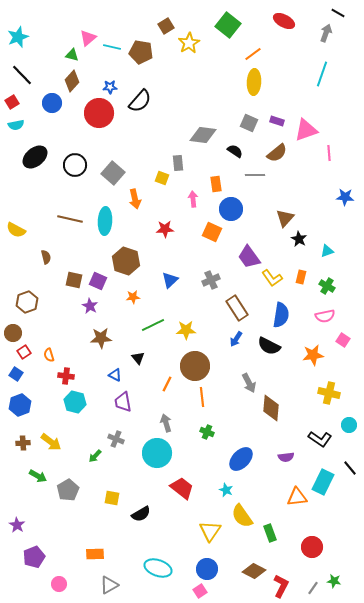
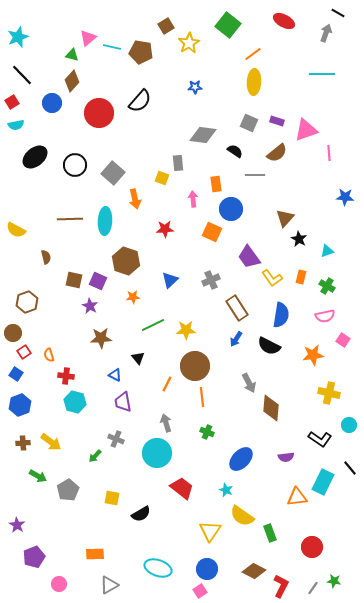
cyan line at (322, 74): rotated 70 degrees clockwise
blue star at (110, 87): moved 85 px right
brown line at (70, 219): rotated 15 degrees counterclockwise
yellow semicircle at (242, 516): rotated 20 degrees counterclockwise
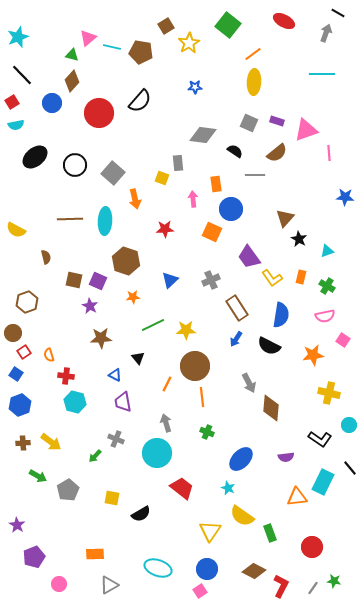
cyan star at (226, 490): moved 2 px right, 2 px up
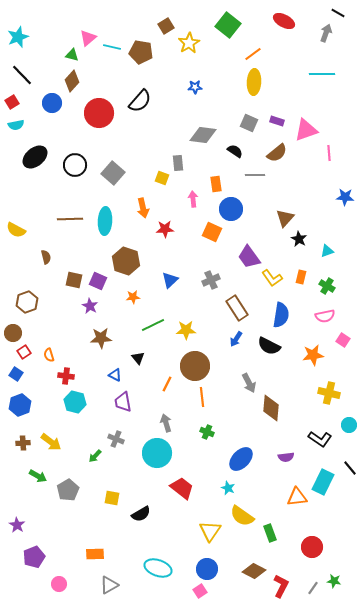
orange arrow at (135, 199): moved 8 px right, 9 px down
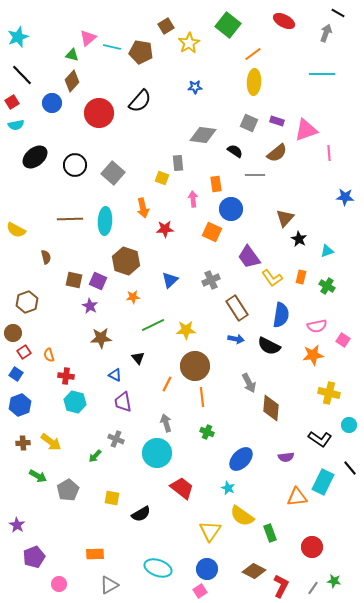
pink semicircle at (325, 316): moved 8 px left, 10 px down
blue arrow at (236, 339): rotated 112 degrees counterclockwise
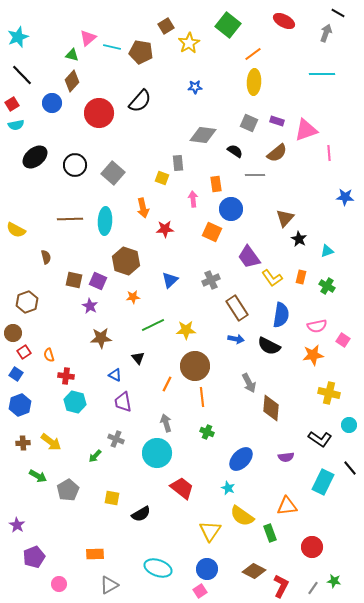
red square at (12, 102): moved 2 px down
orange triangle at (297, 497): moved 10 px left, 9 px down
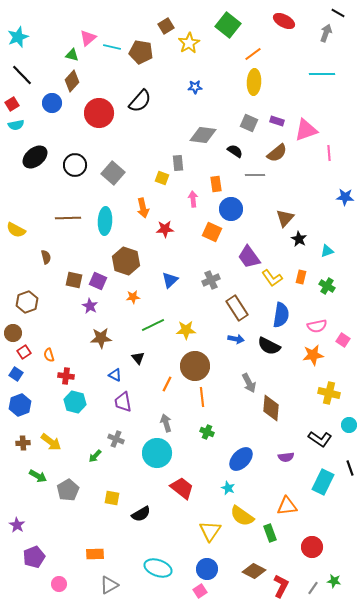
brown line at (70, 219): moved 2 px left, 1 px up
black line at (350, 468): rotated 21 degrees clockwise
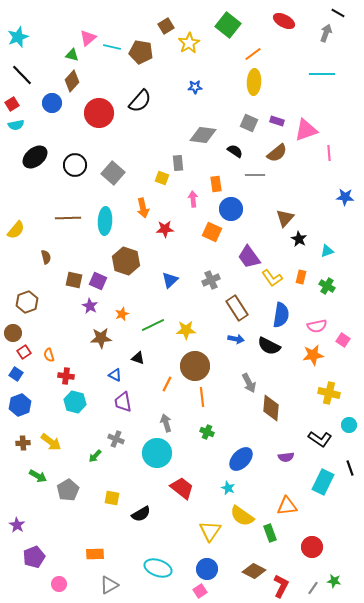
yellow semicircle at (16, 230): rotated 78 degrees counterclockwise
orange star at (133, 297): moved 11 px left, 17 px down; rotated 16 degrees counterclockwise
black triangle at (138, 358): rotated 32 degrees counterclockwise
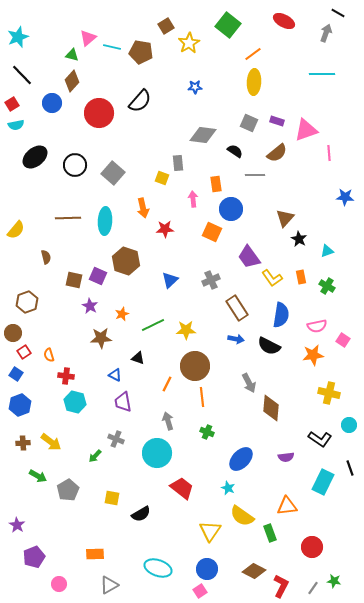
orange rectangle at (301, 277): rotated 24 degrees counterclockwise
purple square at (98, 281): moved 5 px up
gray arrow at (166, 423): moved 2 px right, 2 px up
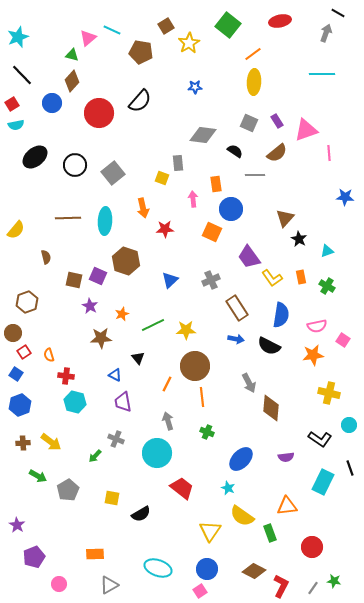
red ellipse at (284, 21): moved 4 px left; rotated 40 degrees counterclockwise
cyan line at (112, 47): moved 17 px up; rotated 12 degrees clockwise
purple rectangle at (277, 121): rotated 40 degrees clockwise
gray square at (113, 173): rotated 10 degrees clockwise
black triangle at (138, 358): rotated 32 degrees clockwise
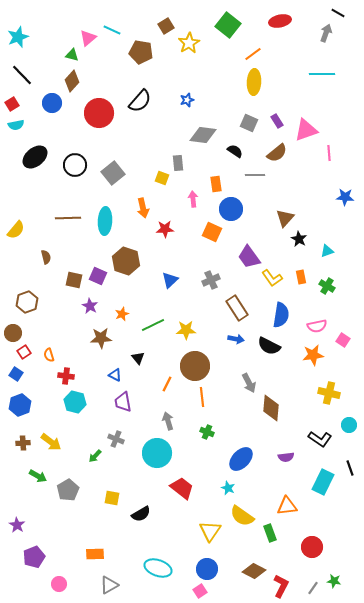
blue star at (195, 87): moved 8 px left, 13 px down; rotated 16 degrees counterclockwise
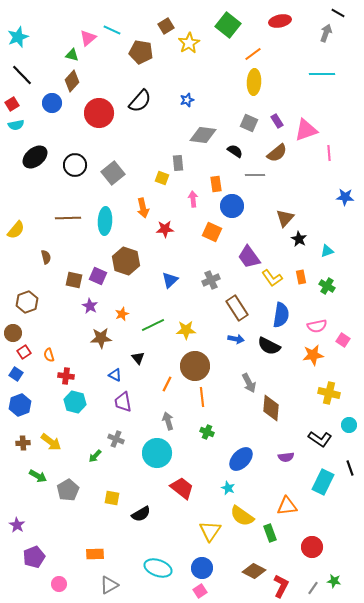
blue circle at (231, 209): moved 1 px right, 3 px up
blue circle at (207, 569): moved 5 px left, 1 px up
